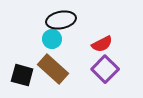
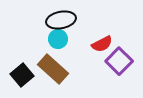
cyan circle: moved 6 px right
purple square: moved 14 px right, 8 px up
black square: rotated 35 degrees clockwise
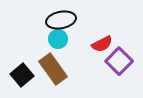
brown rectangle: rotated 12 degrees clockwise
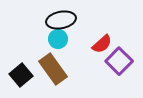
red semicircle: rotated 15 degrees counterclockwise
black square: moved 1 px left
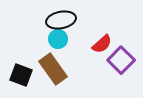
purple square: moved 2 px right, 1 px up
black square: rotated 30 degrees counterclockwise
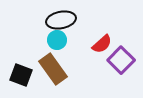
cyan circle: moved 1 px left, 1 px down
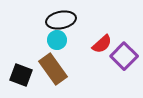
purple square: moved 3 px right, 4 px up
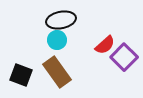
red semicircle: moved 3 px right, 1 px down
purple square: moved 1 px down
brown rectangle: moved 4 px right, 3 px down
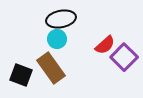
black ellipse: moved 1 px up
cyan circle: moved 1 px up
brown rectangle: moved 6 px left, 4 px up
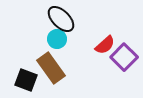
black ellipse: rotated 56 degrees clockwise
black square: moved 5 px right, 5 px down
